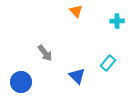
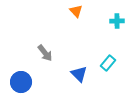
blue triangle: moved 2 px right, 2 px up
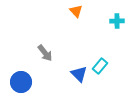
cyan rectangle: moved 8 px left, 3 px down
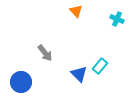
cyan cross: moved 2 px up; rotated 24 degrees clockwise
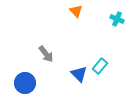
gray arrow: moved 1 px right, 1 px down
blue circle: moved 4 px right, 1 px down
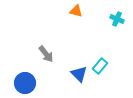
orange triangle: rotated 32 degrees counterclockwise
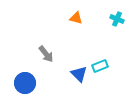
orange triangle: moved 7 px down
cyan rectangle: rotated 28 degrees clockwise
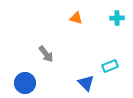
cyan cross: moved 1 px up; rotated 24 degrees counterclockwise
cyan rectangle: moved 10 px right
blue triangle: moved 7 px right, 9 px down
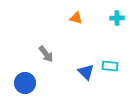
cyan rectangle: rotated 28 degrees clockwise
blue triangle: moved 11 px up
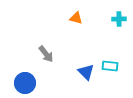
cyan cross: moved 2 px right, 1 px down
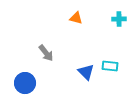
gray arrow: moved 1 px up
